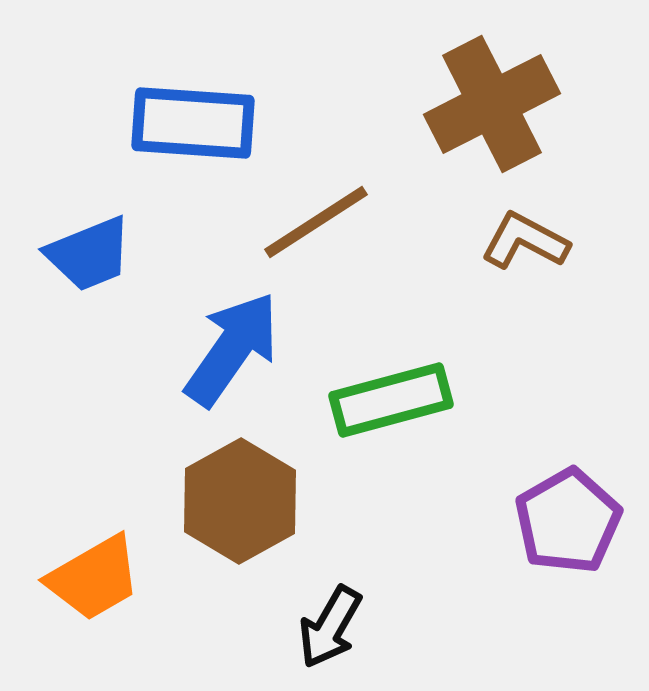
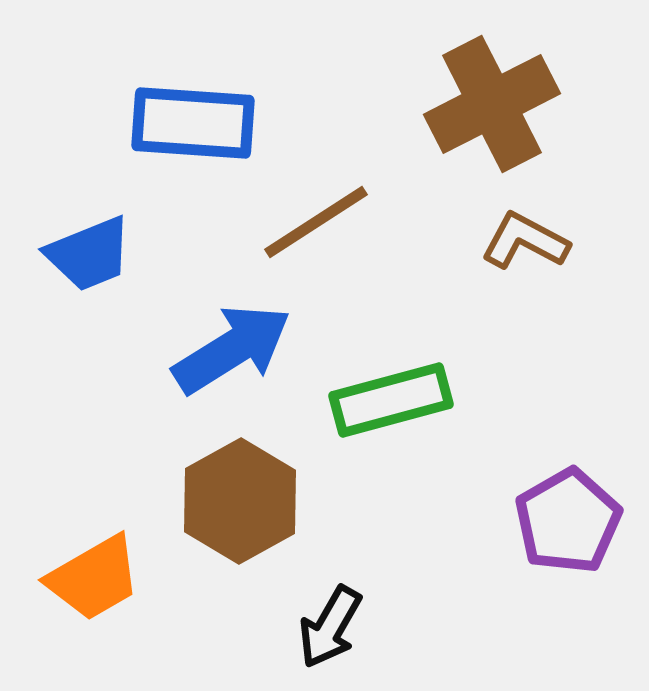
blue arrow: rotated 23 degrees clockwise
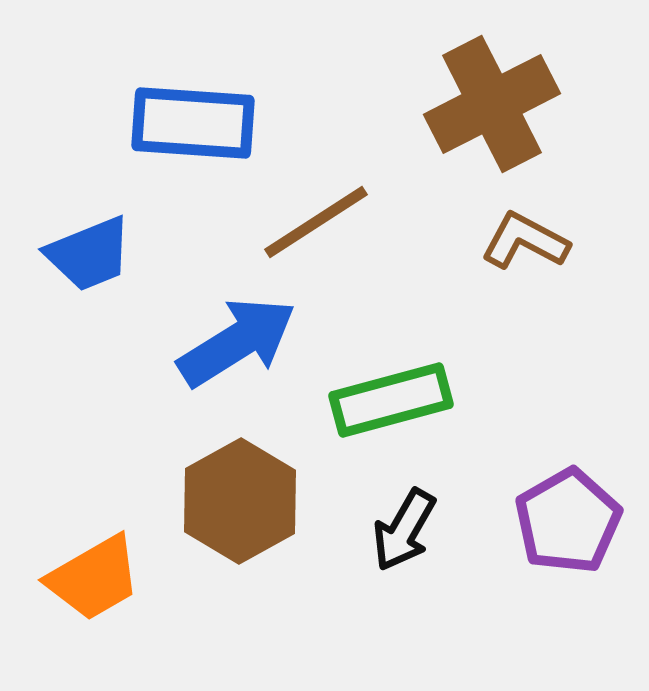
blue arrow: moved 5 px right, 7 px up
black arrow: moved 74 px right, 97 px up
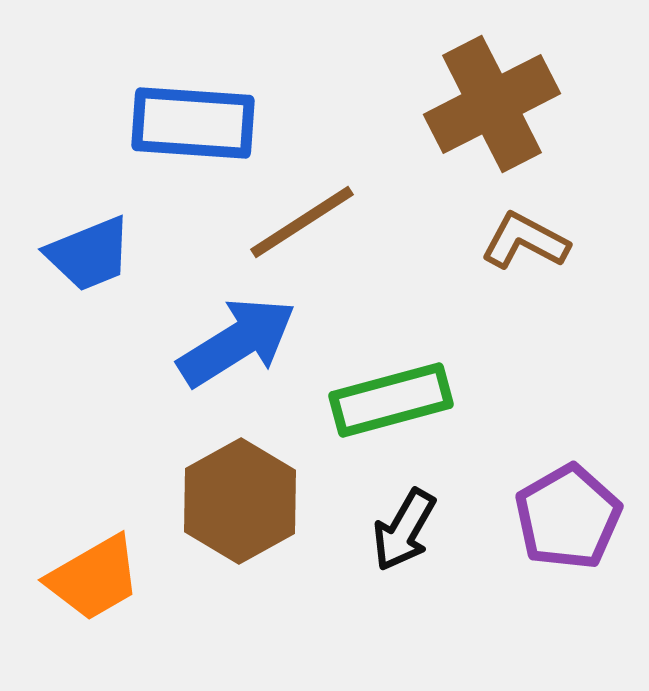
brown line: moved 14 px left
purple pentagon: moved 4 px up
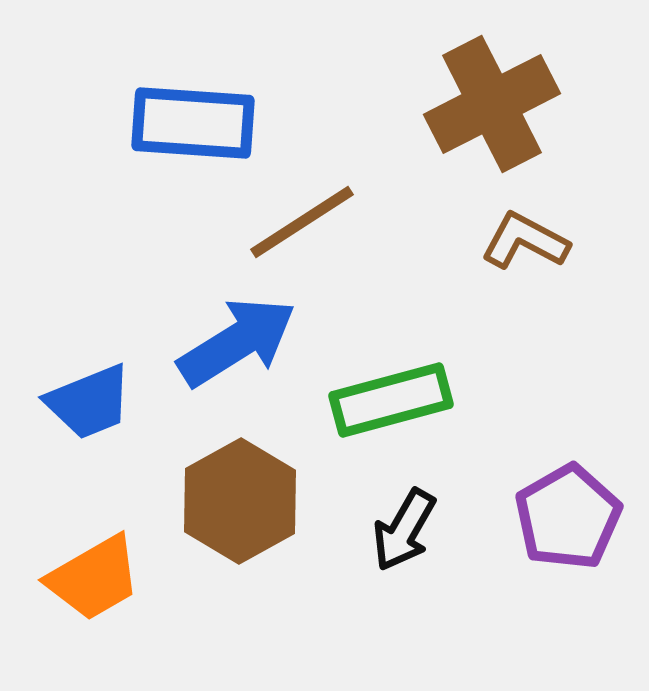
blue trapezoid: moved 148 px down
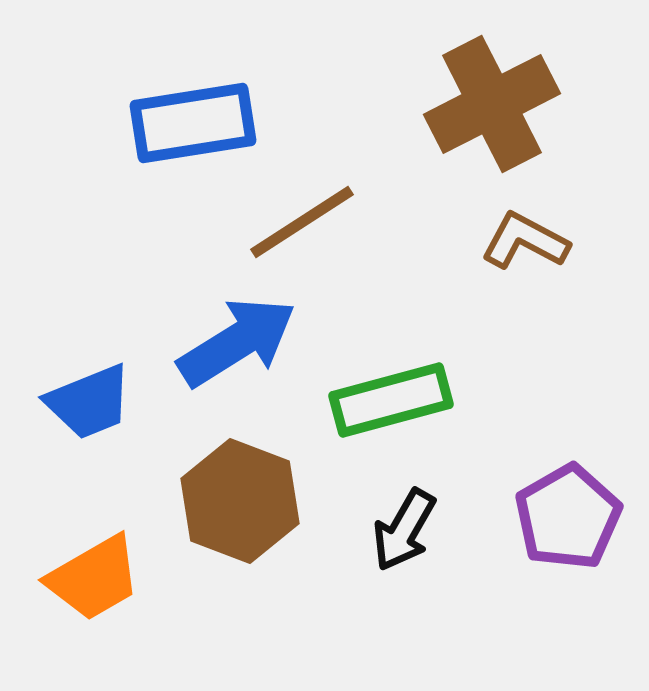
blue rectangle: rotated 13 degrees counterclockwise
brown hexagon: rotated 10 degrees counterclockwise
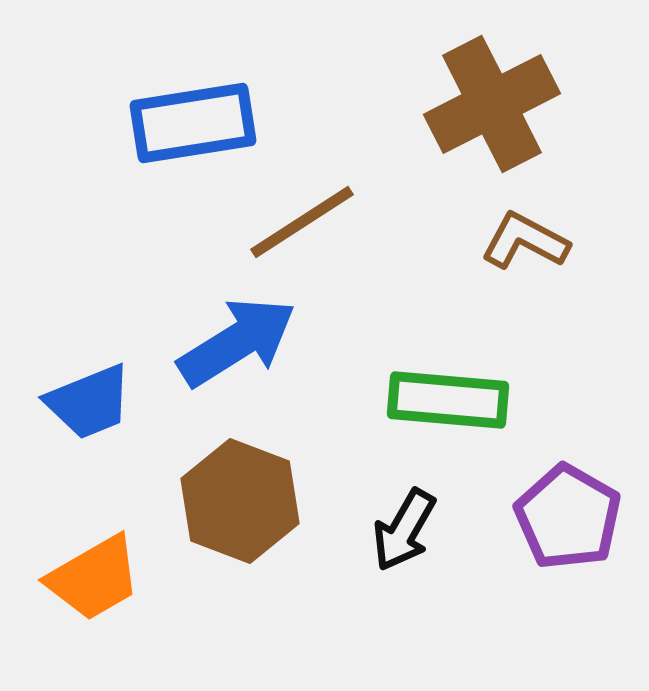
green rectangle: moved 57 px right; rotated 20 degrees clockwise
purple pentagon: rotated 12 degrees counterclockwise
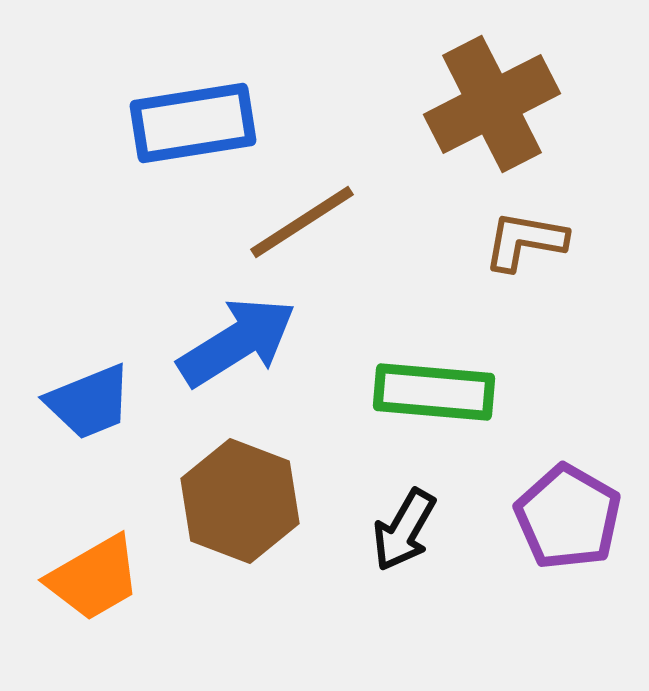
brown L-shape: rotated 18 degrees counterclockwise
green rectangle: moved 14 px left, 8 px up
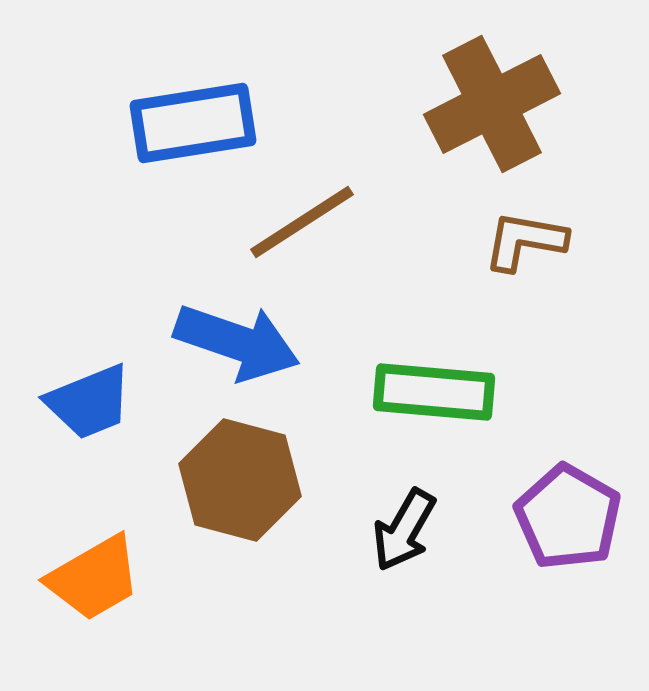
blue arrow: rotated 51 degrees clockwise
brown hexagon: moved 21 px up; rotated 6 degrees counterclockwise
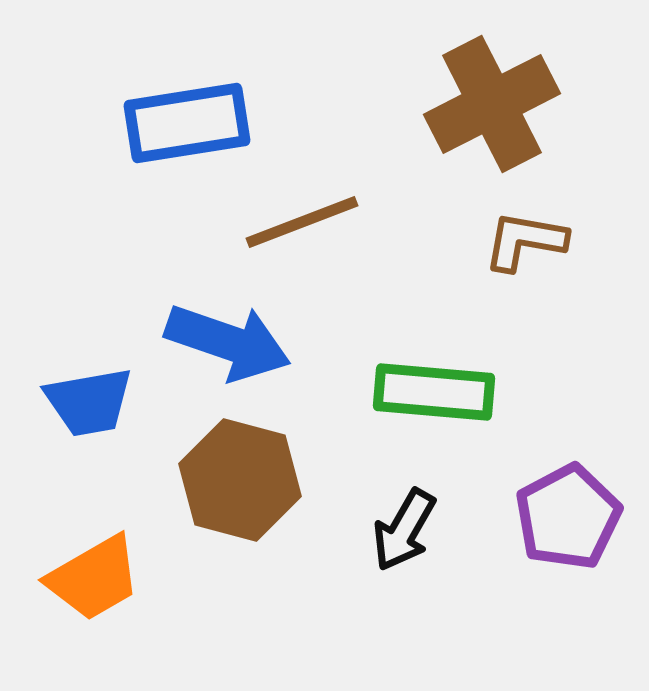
blue rectangle: moved 6 px left
brown line: rotated 12 degrees clockwise
blue arrow: moved 9 px left
blue trapezoid: rotated 12 degrees clockwise
purple pentagon: rotated 14 degrees clockwise
